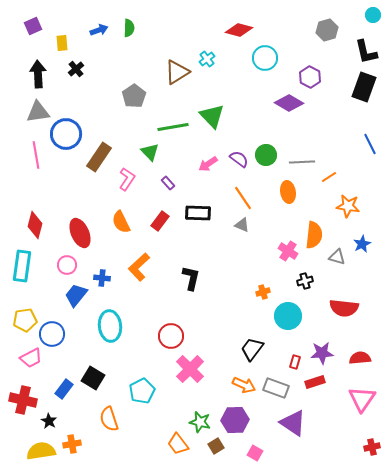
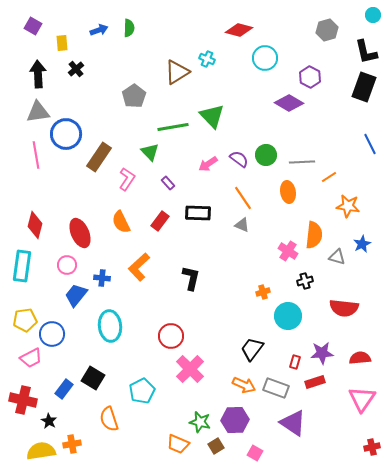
purple square at (33, 26): rotated 36 degrees counterclockwise
cyan cross at (207, 59): rotated 28 degrees counterclockwise
orange trapezoid at (178, 444): rotated 30 degrees counterclockwise
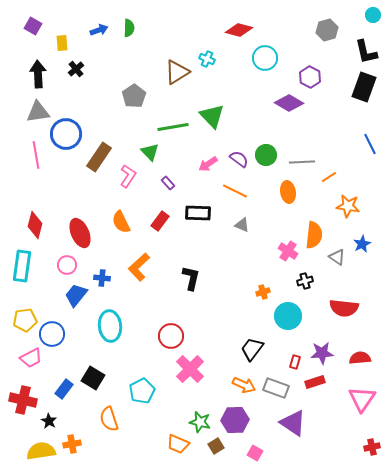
pink L-shape at (127, 179): moved 1 px right, 3 px up
orange line at (243, 198): moved 8 px left, 7 px up; rotated 30 degrees counterclockwise
gray triangle at (337, 257): rotated 18 degrees clockwise
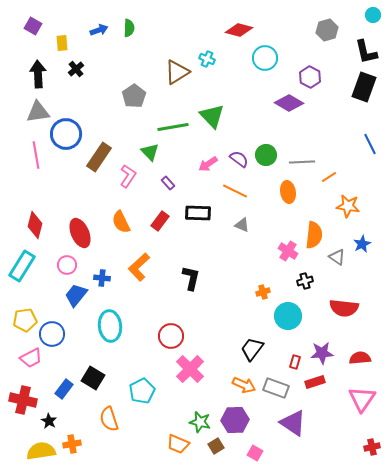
cyan rectangle at (22, 266): rotated 24 degrees clockwise
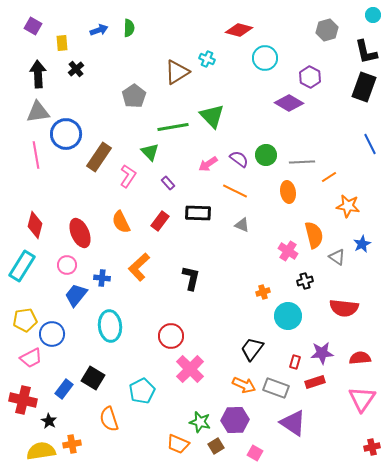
orange semicircle at (314, 235): rotated 20 degrees counterclockwise
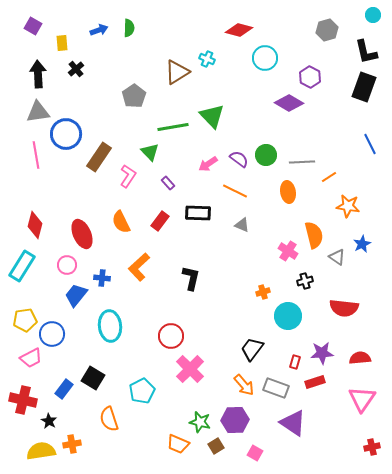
red ellipse at (80, 233): moved 2 px right, 1 px down
orange arrow at (244, 385): rotated 25 degrees clockwise
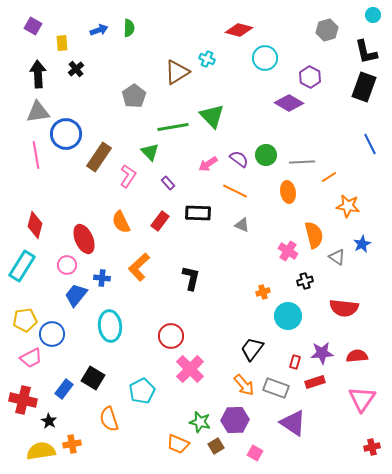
red ellipse at (82, 234): moved 2 px right, 5 px down
red semicircle at (360, 358): moved 3 px left, 2 px up
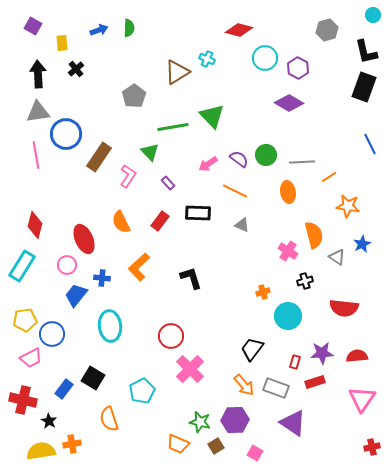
purple hexagon at (310, 77): moved 12 px left, 9 px up
black L-shape at (191, 278): rotated 30 degrees counterclockwise
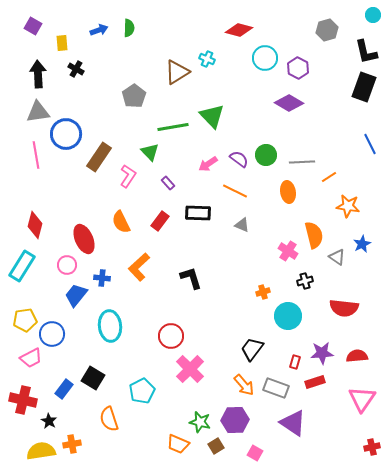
black cross at (76, 69): rotated 21 degrees counterclockwise
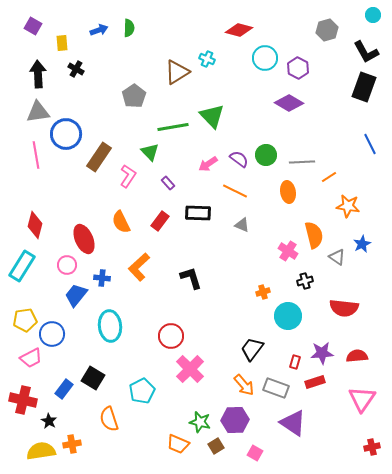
black L-shape at (366, 52): rotated 16 degrees counterclockwise
